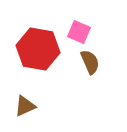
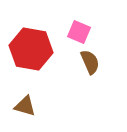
red hexagon: moved 7 px left
brown triangle: rotated 40 degrees clockwise
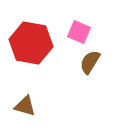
red hexagon: moved 6 px up
brown semicircle: rotated 125 degrees counterclockwise
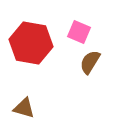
brown triangle: moved 1 px left, 2 px down
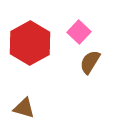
pink square: rotated 20 degrees clockwise
red hexagon: moved 1 px left; rotated 21 degrees clockwise
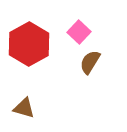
red hexagon: moved 1 px left, 1 px down
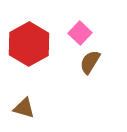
pink square: moved 1 px right, 1 px down
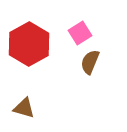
pink square: rotated 15 degrees clockwise
brown semicircle: rotated 10 degrees counterclockwise
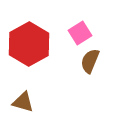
brown semicircle: moved 1 px up
brown triangle: moved 1 px left, 6 px up
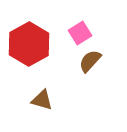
brown semicircle: rotated 20 degrees clockwise
brown triangle: moved 19 px right, 2 px up
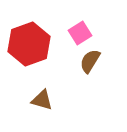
red hexagon: rotated 9 degrees clockwise
brown semicircle: rotated 10 degrees counterclockwise
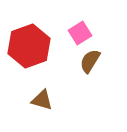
red hexagon: moved 2 px down
